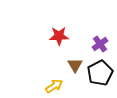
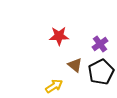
brown triangle: rotated 21 degrees counterclockwise
black pentagon: moved 1 px right, 1 px up
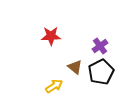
red star: moved 8 px left
purple cross: moved 2 px down
brown triangle: moved 2 px down
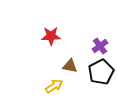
brown triangle: moved 5 px left, 1 px up; rotated 28 degrees counterclockwise
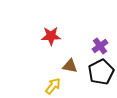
yellow arrow: moved 1 px left; rotated 18 degrees counterclockwise
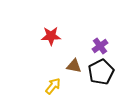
brown triangle: moved 4 px right
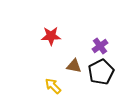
yellow arrow: rotated 84 degrees counterclockwise
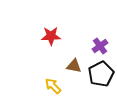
black pentagon: moved 2 px down
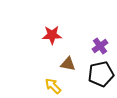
red star: moved 1 px right, 1 px up
brown triangle: moved 6 px left, 2 px up
black pentagon: rotated 15 degrees clockwise
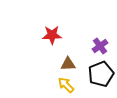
brown triangle: rotated 14 degrees counterclockwise
black pentagon: rotated 10 degrees counterclockwise
yellow arrow: moved 13 px right, 1 px up
